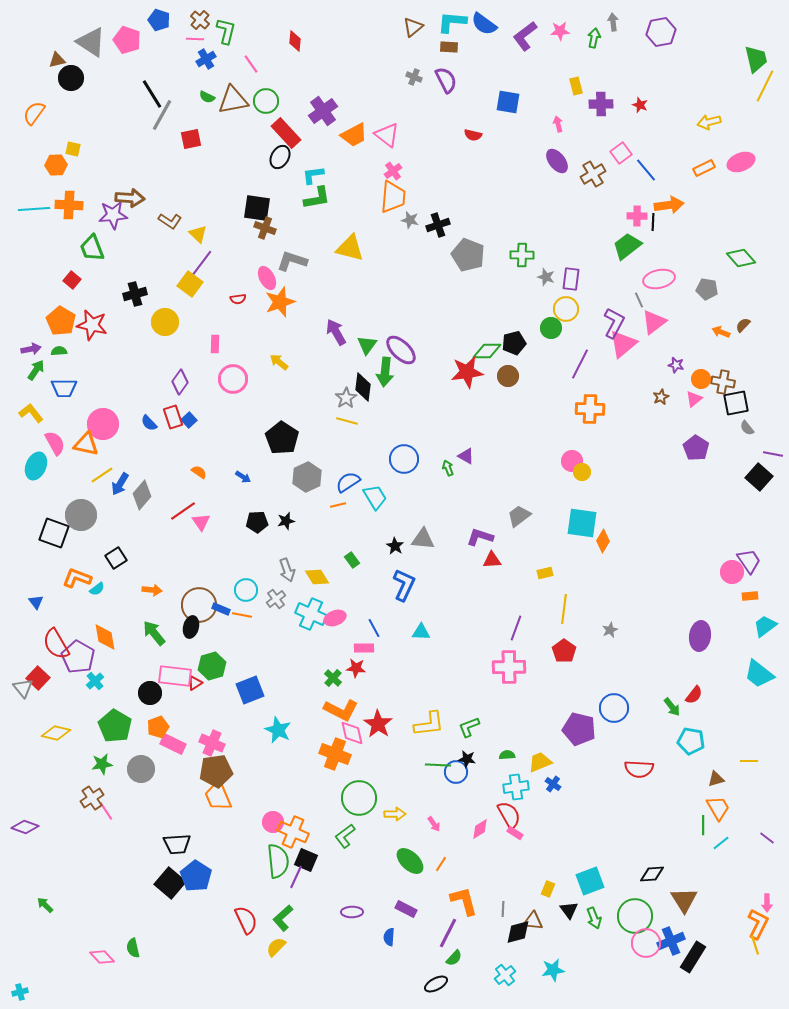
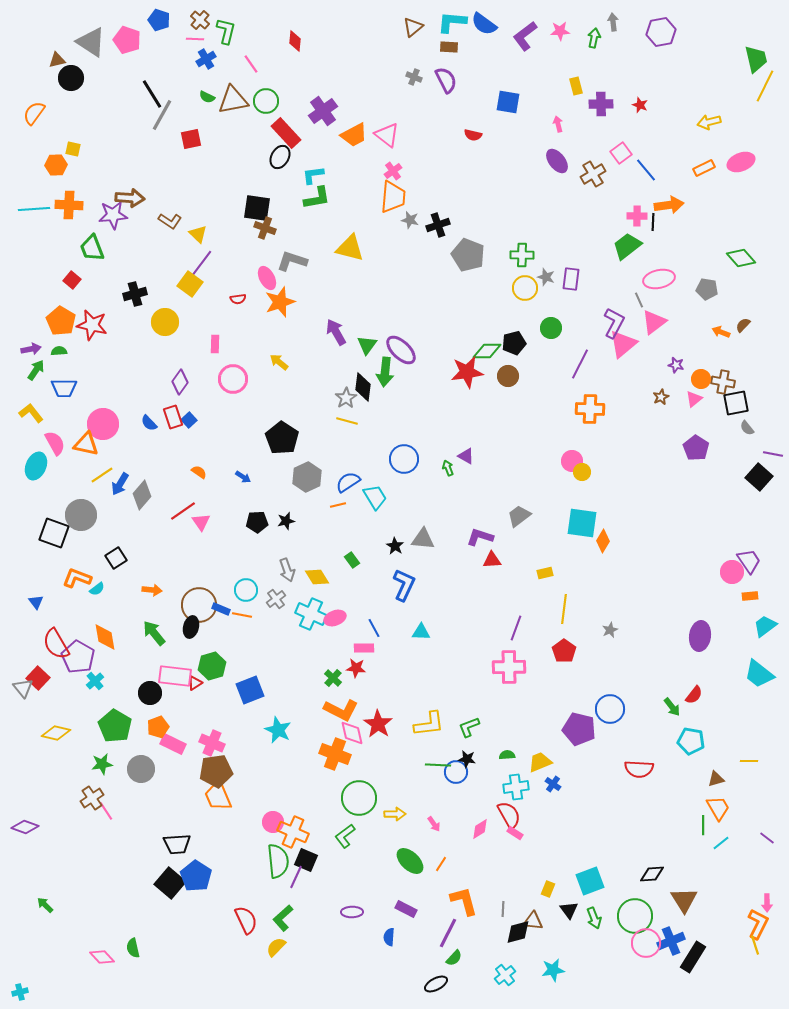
yellow circle at (566, 309): moved 41 px left, 21 px up
blue circle at (614, 708): moved 4 px left, 1 px down
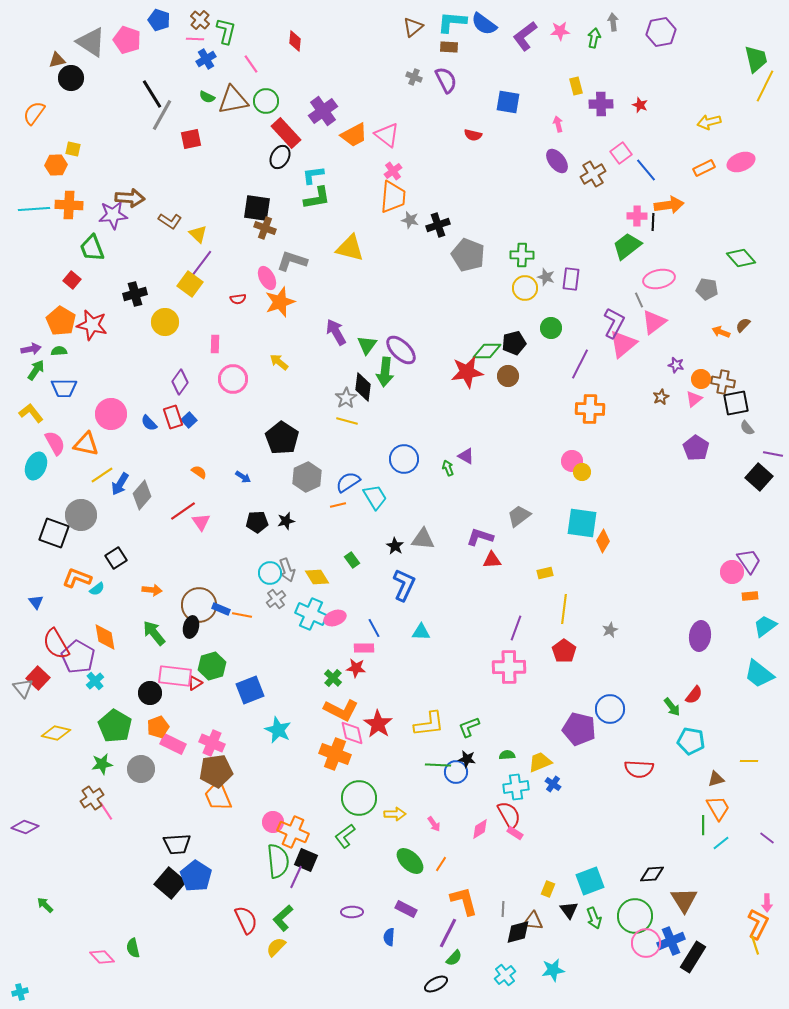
pink circle at (103, 424): moved 8 px right, 10 px up
cyan circle at (246, 590): moved 24 px right, 17 px up
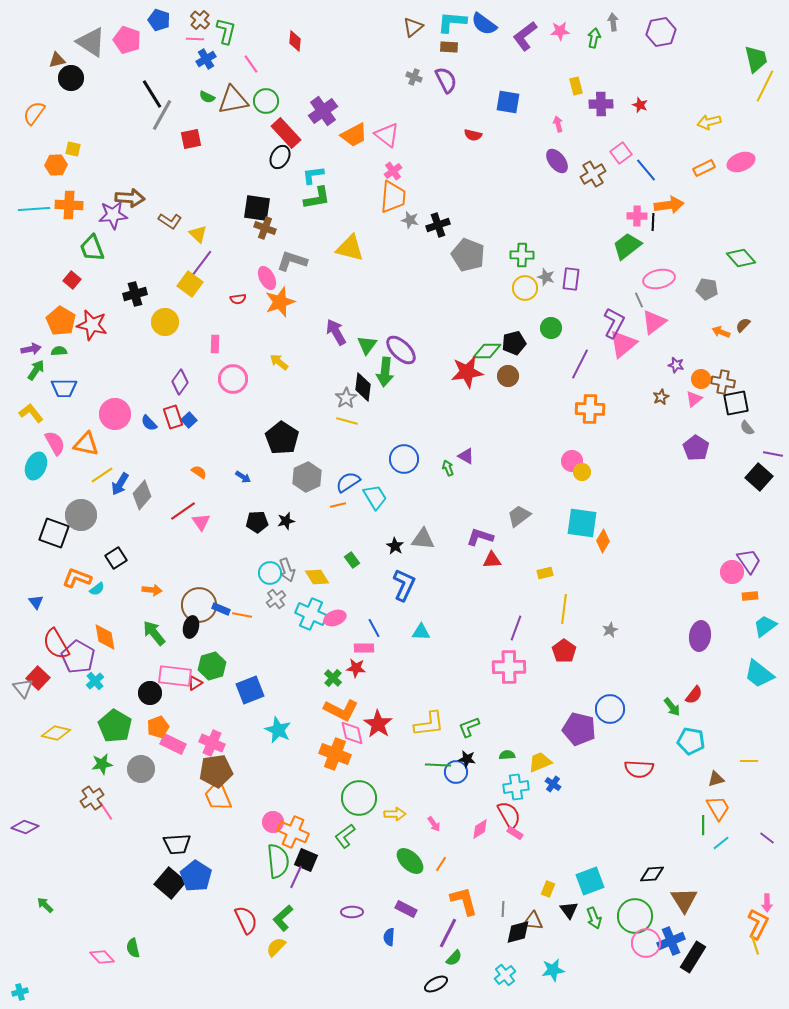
pink circle at (111, 414): moved 4 px right
